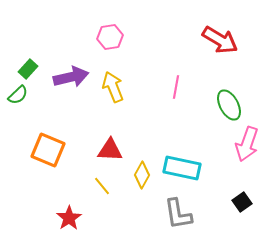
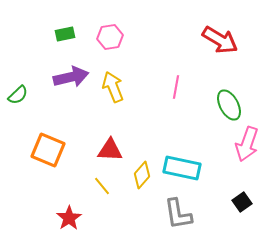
green rectangle: moved 37 px right, 35 px up; rotated 36 degrees clockwise
yellow diamond: rotated 12 degrees clockwise
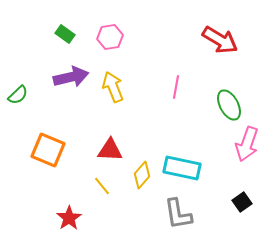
green rectangle: rotated 48 degrees clockwise
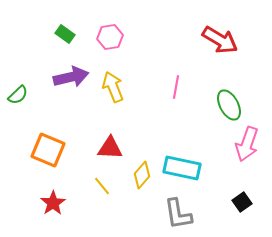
red triangle: moved 2 px up
red star: moved 16 px left, 15 px up
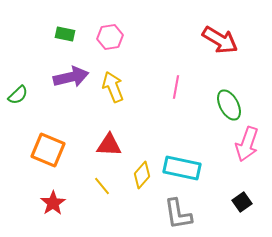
green rectangle: rotated 24 degrees counterclockwise
red triangle: moved 1 px left, 3 px up
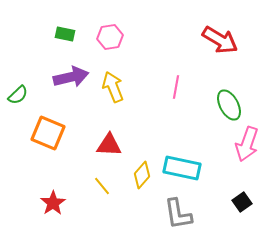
orange square: moved 17 px up
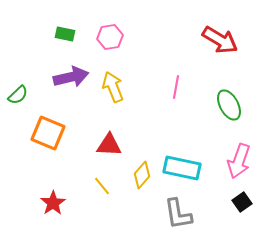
pink arrow: moved 8 px left, 17 px down
